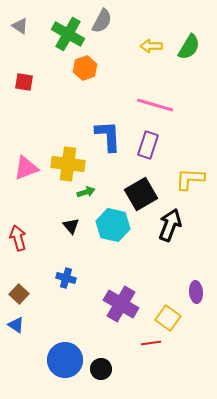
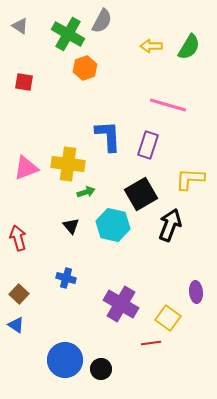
pink line: moved 13 px right
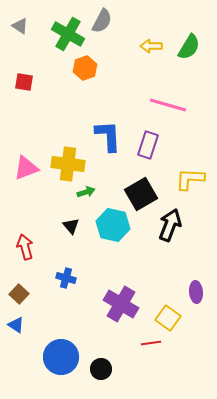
red arrow: moved 7 px right, 9 px down
blue circle: moved 4 px left, 3 px up
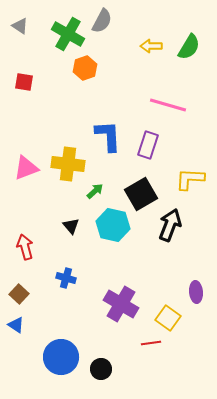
green arrow: moved 9 px right, 1 px up; rotated 24 degrees counterclockwise
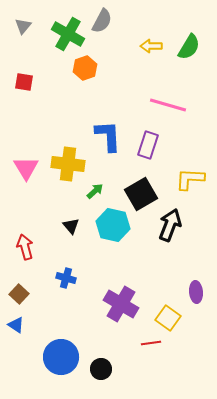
gray triangle: moved 3 px right; rotated 36 degrees clockwise
pink triangle: rotated 40 degrees counterclockwise
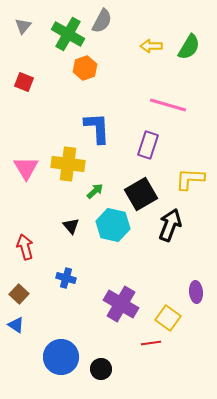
red square: rotated 12 degrees clockwise
blue L-shape: moved 11 px left, 8 px up
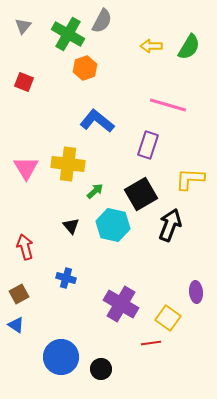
blue L-shape: moved 7 px up; rotated 48 degrees counterclockwise
brown square: rotated 18 degrees clockwise
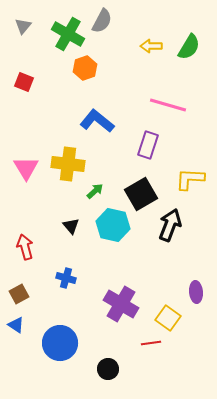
blue circle: moved 1 px left, 14 px up
black circle: moved 7 px right
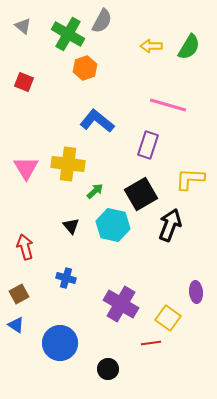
gray triangle: rotated 30 degrees counterclockwise
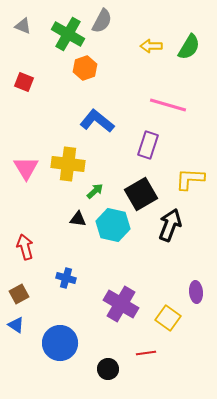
gray triangle: rotated 18 degrees counterclockwise
black triangle: moved 7 px right, 7 px up; rotated 42 degrees counterclockwise
red line: moved 5 px left, 10 px down
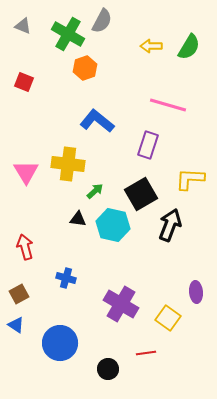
pink triangle: moved 4 px down
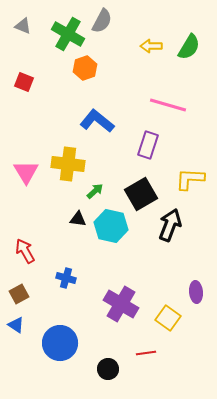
cyan hexagon: moved 2 px left, 1 px down
red arrow: moved 4 px down; rotated 15 degrees counterclockwise
